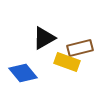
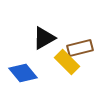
yellow rectangle: rotated 25 degrees clockwise
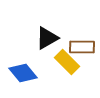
black triangle: moved 3 px right
brown rectangle: moved 2 px right, 1 px up; rotated 15 degrees clockwise
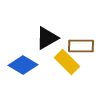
brown rectangle: moved 1 px left, 1 px up
blue diamond: moved 8 px up; rotated 20 degrees counterclockwise
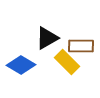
blue diamond: moved 2 px left
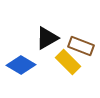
brown rectangle: rotated 20 degrees clockwise
yellow rectangle: moved 1 px right
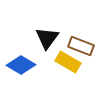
black triangle: rotated 25 degrees counterclockwise
yellow rectangle: rotated 15 degrees counterclockwise
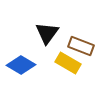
black triangle: moved 5 px up
yellow rectangle: moved 1 px down
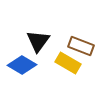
black triangle: moved 9 px left, 8 px down
blue diamond: moved 1 px right
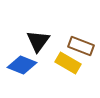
blue diamond: rotated 8 degrees counterclockwise
